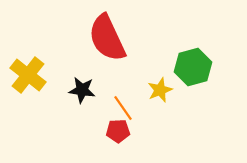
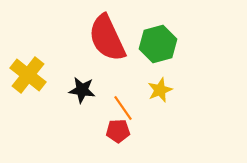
green hexagon: moved 35 px left, 23 px up
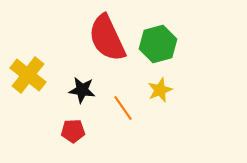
red pentagon: moved 45 px left
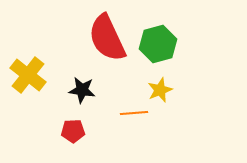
orange line: moved 11 px right, 5 px down; rotated 60 degrees counterclockwise
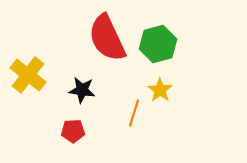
yellow star: rotated 15 degrees counterclockwise
orange line: rotated 68 degrees counterclockwise
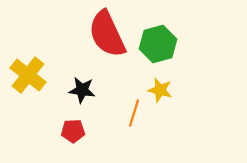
red semicircle: moved 4 px up
yellow star: rotated 20 degrees counterclockwise
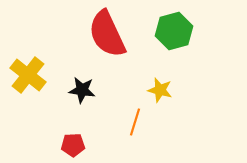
green hexagon: moved 16 px right, 13 px up
orange line: moved 1 px right, 9 px down
red pentagon: moved 14 px down
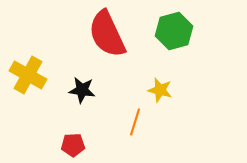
yellow cross: rotated 9 degrees counterclockwise
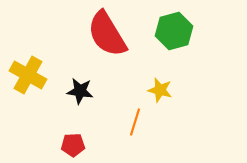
red semicircle: rotated 6 degrees counterclockwise
black star: moved 2 px left, 1 px down
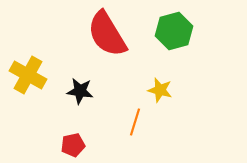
red pentagon: rotated 10 degrees counterclockwise
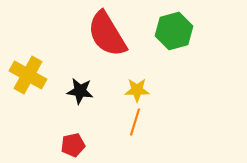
yellow star: moved 23 px left; rotated 15 degrees counterclockwise
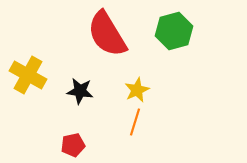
yellow star: rotated 25 degrees counterclockwise
